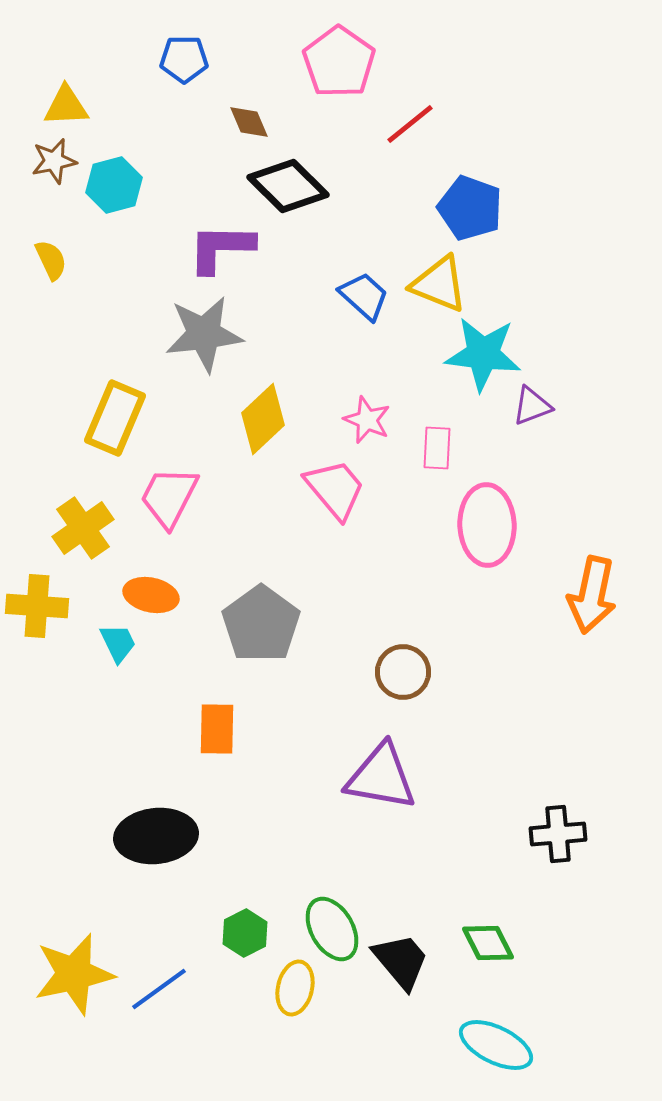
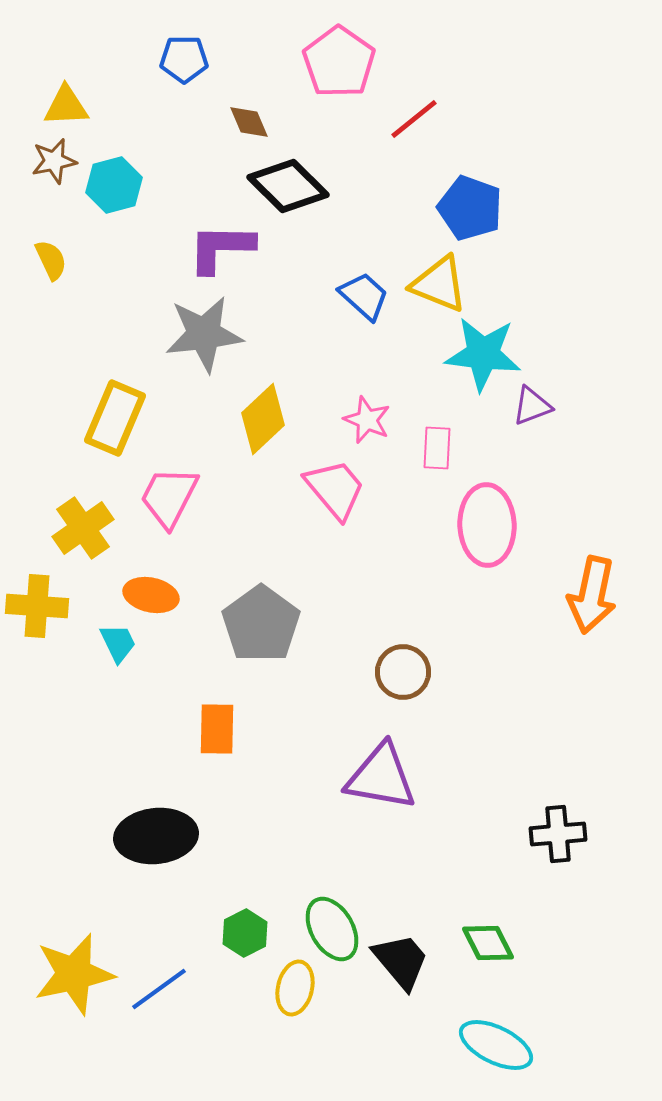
red line at (410, 124): moved 4 px right, 5 px up
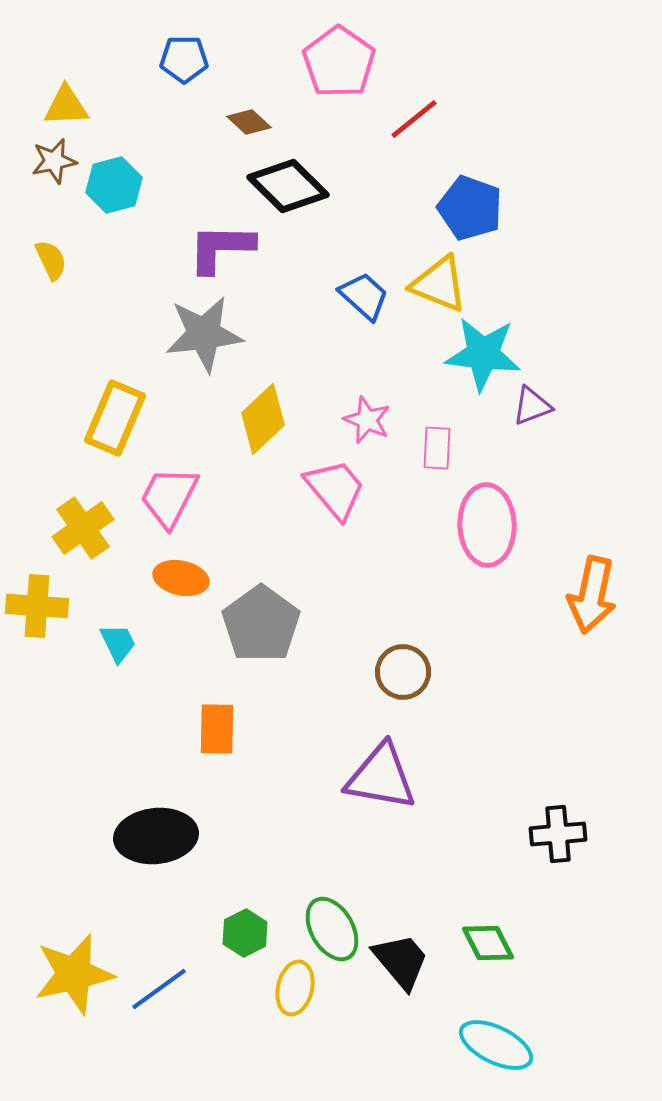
brown diamond at (249, 122): rotated 24 degrees counterclockwise
orange ellipse at (151, 595): moved 30 px right, 17 px up
